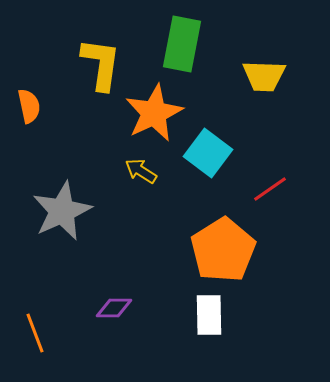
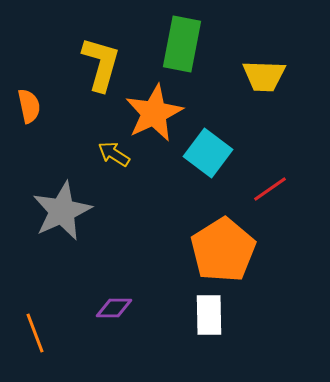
yellow L-shape: rotated 8 degrees clockwise
yellow arrow: moved 27 px left, 17 px up
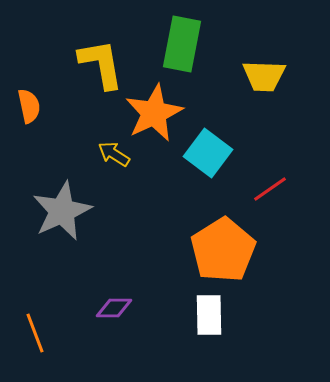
yellow L-shape: rotated 26 degrees counterclockwise
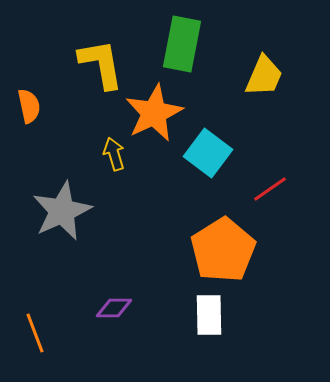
yellow trapezoid: rotated 69 degrees counterclockwise
yellow arrow: rotated 40 degrees clockwise
